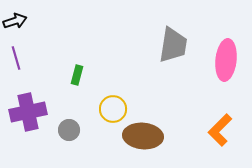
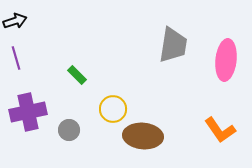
green rectangle: rotated 60 degrees counterclockwise
orange L-shape: rotated 80 degrees counterclockwise
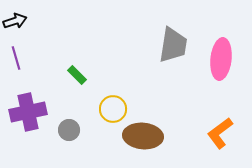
pink ellipse: moved 5 px left, 1 px up
orange L-shape: moved 3 px down; rotated 88 degrees clockwise
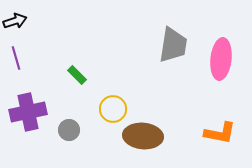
orange L-shape: rotated 132 degrees counterclockwise
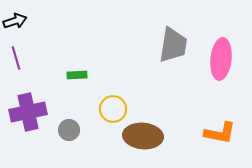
green rectangle: rotated 48 degrees counterclockwise
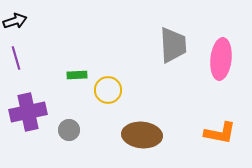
gray trapezoid: rotated 12 degrees counterclockwise
yellow circle: moved 5 px left, 19 px up
brown ellipse: moved 1 px left, 1 px up
